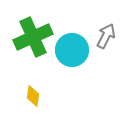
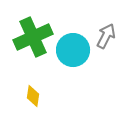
cyan circle: moved 1 px right
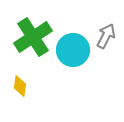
green cross: rotated 9 degrees counterclockwise
yellow diamond: moved 13 px left, 10 px up
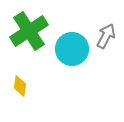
green cross: moved 4 px left, 6 px up
cyan circle: moved 1 px left, 1 px up
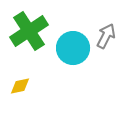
cyan circle: moved 1 px right, 1 px up
yellow diamond: rotated 70 degrees clockwise
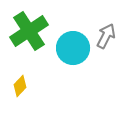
yellow diamond: rotated 35 degrees counterclockwise
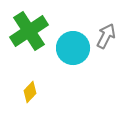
yellow diamond: moved 10 px right, 6 px down
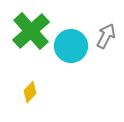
green cross: moved 2 px right; rotated 9 degrees counterclockwise
cyan circle: moved 2 px left, 2 px up
